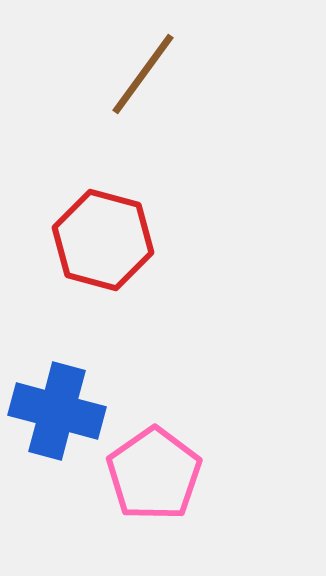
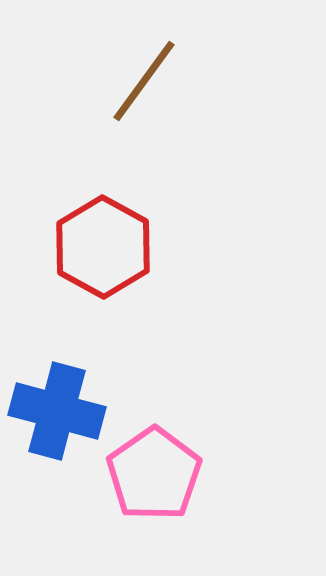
brown line: moved 1 px right, 7 px down
red hexagon: moved 7 px down; rotated 14 degrees clockwise
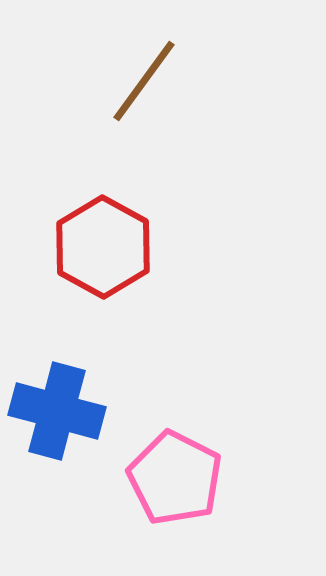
pink pentagon: moved 21 px right, 4 px down; rotated 10 degrees counterclockwise
